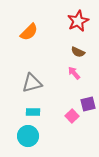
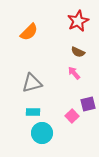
cyan circle: moved 14 px right, 3 px up
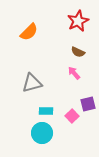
cyan rectangle: moved 13 px right, 1 px up
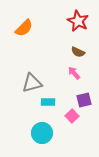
red star: rotated 20 degrees counterclockwise
orange semicircle: moved 5 px left, 4 px up
purple square: moved 4 px left, 4 px up
cyan rectangle: moved 2 px right, 9 px up
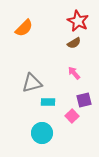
brown semicircle: moved 4 px left, 9 px up; rotated 56 degrees counterclockwise
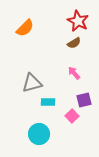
orange semicircle: moved 1 px right
cyan circle: moved 3 px left, 1 px down
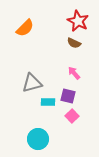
brown semicircle: rotated 56 degrees clockwise
purple square: moved 16 px left, 4 px up; rotated 28 degrees clockwise
cyan circle: moved 1 px left, 5 px down
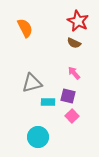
orange semicircle: rotated 72 degrees counterclockwise
cyan circle: moved 2 px up
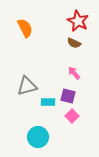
gray triangle: moved 5 px left, 3 px down
